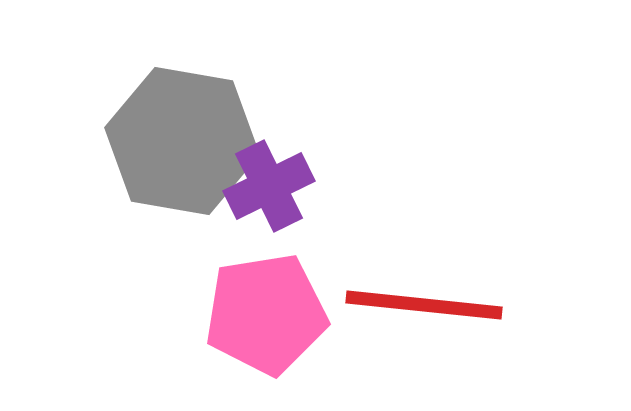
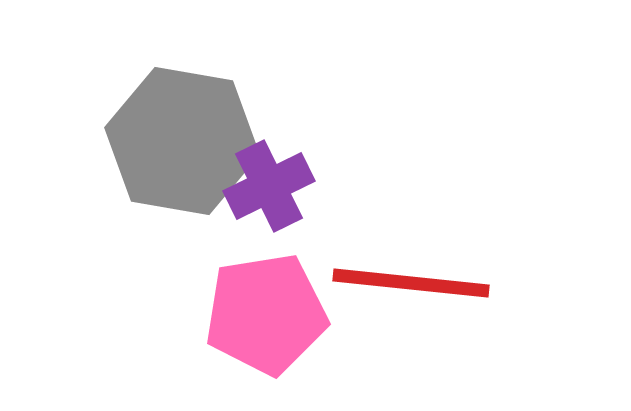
red line: moved 13 px left, 22 px up
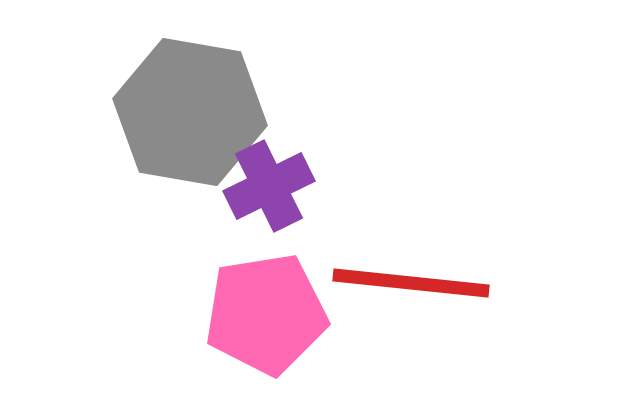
gray hexagon: moved 8 px right, 29 px up
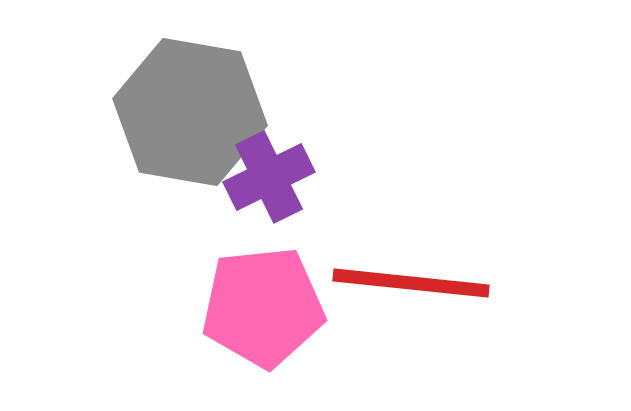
purple cross: moved 9 px up
pink pentagon: moved 3 px left, 7 px up; rotated 3 degrees clockwise
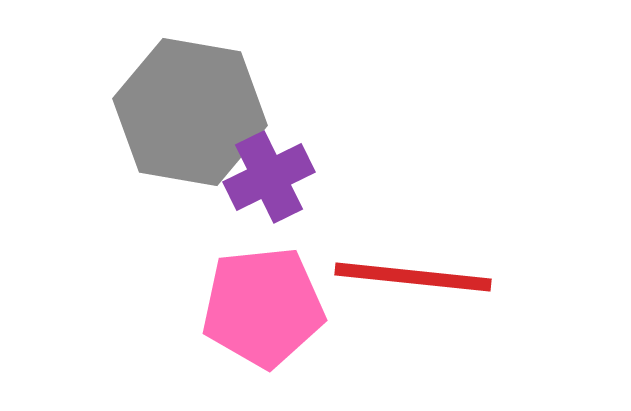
red line: moved 2 px right, 6 px up
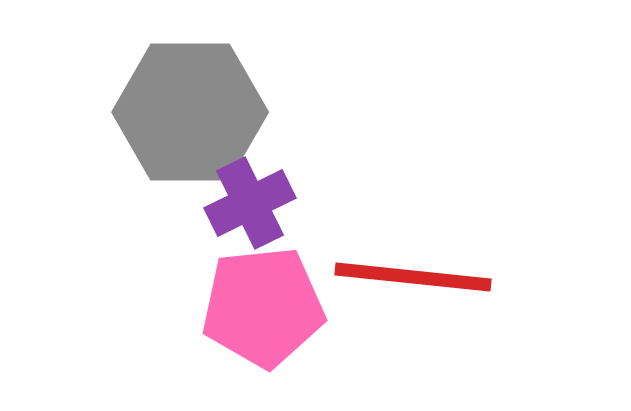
gray hexagon: rotated 10 degrees counterclockwise
purple cross: moved 19 px left, 26 px down
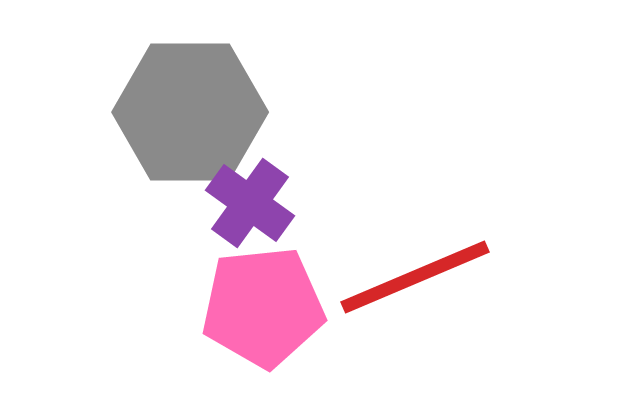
purple cross: rotated 28 degrees counterclockwise
red line: moved 2 px right; rotated 29 degrees counterclockwise
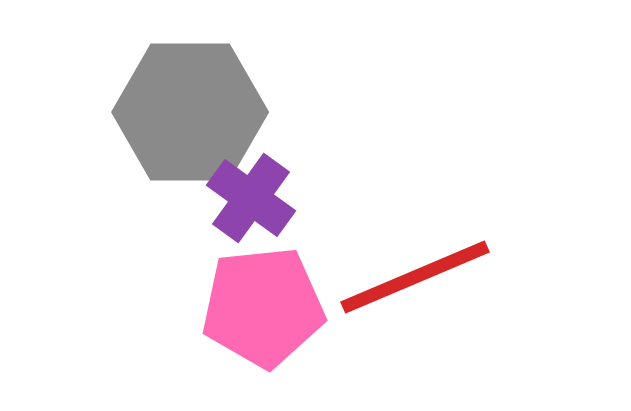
purple cross: moved 1 px right, 5 px up
